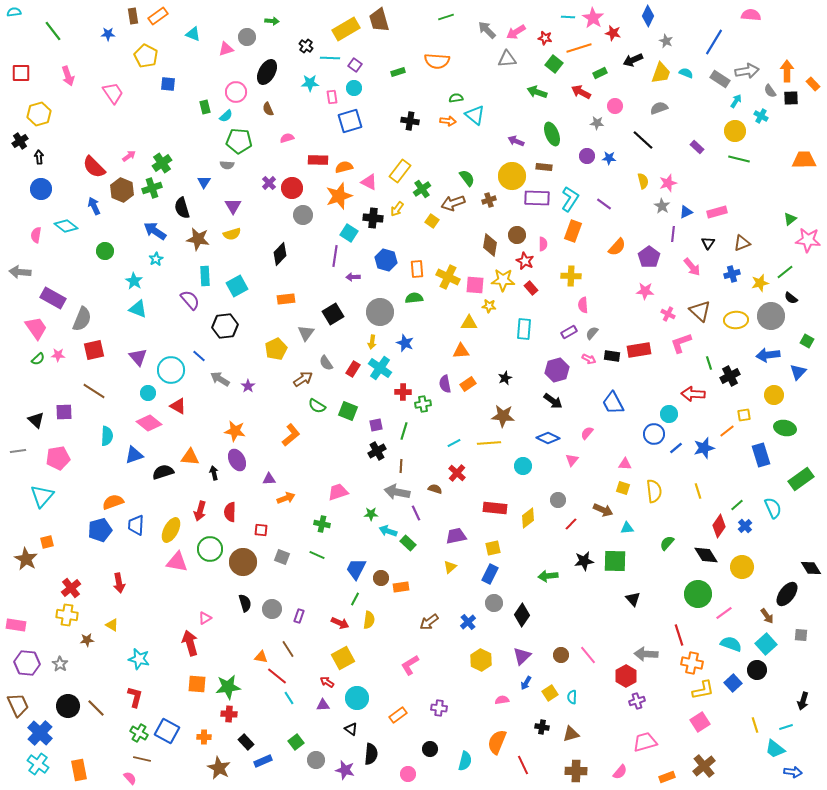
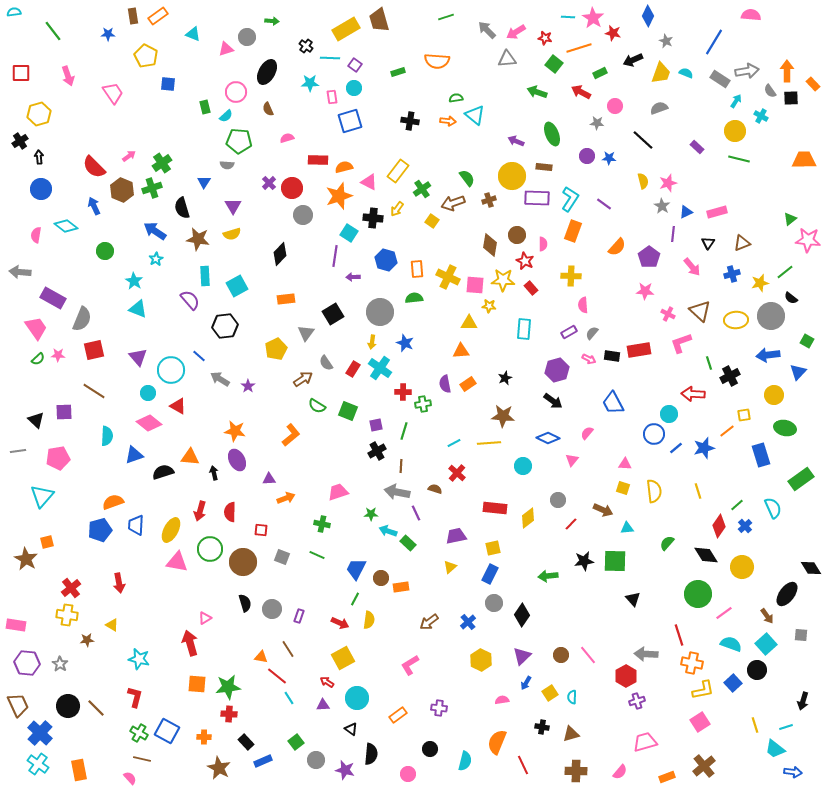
yellow rectangle at (400, 171): moved 2 px left
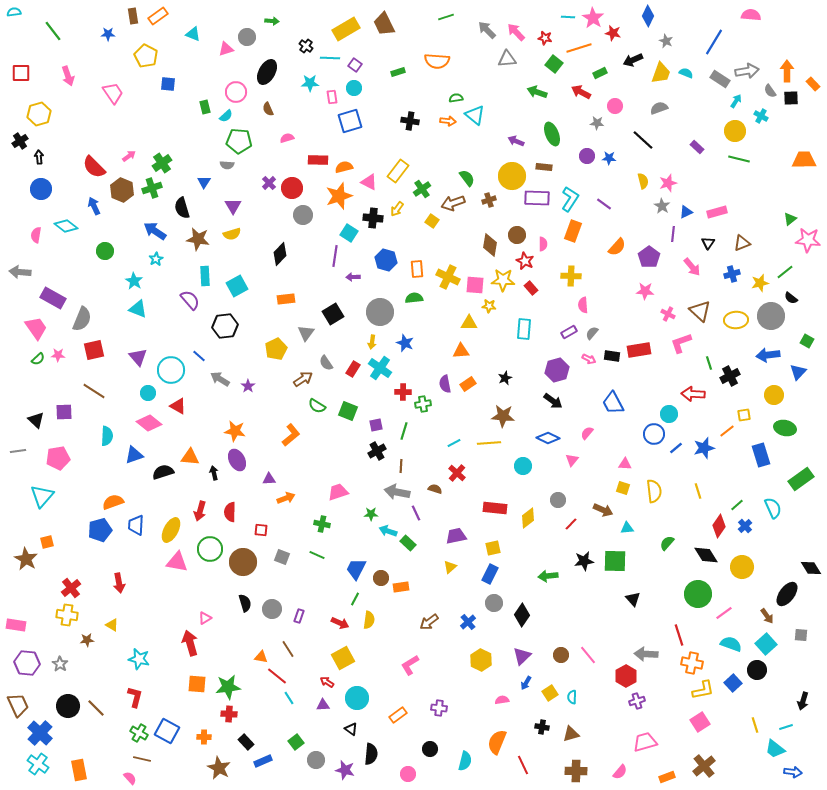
brown trapezoid at (379, 20): moved 5 px right, 4 px down; rotated 10 degrees counterclockwise
pink arrow at (516, 32): rotated 78 degrees clockwise
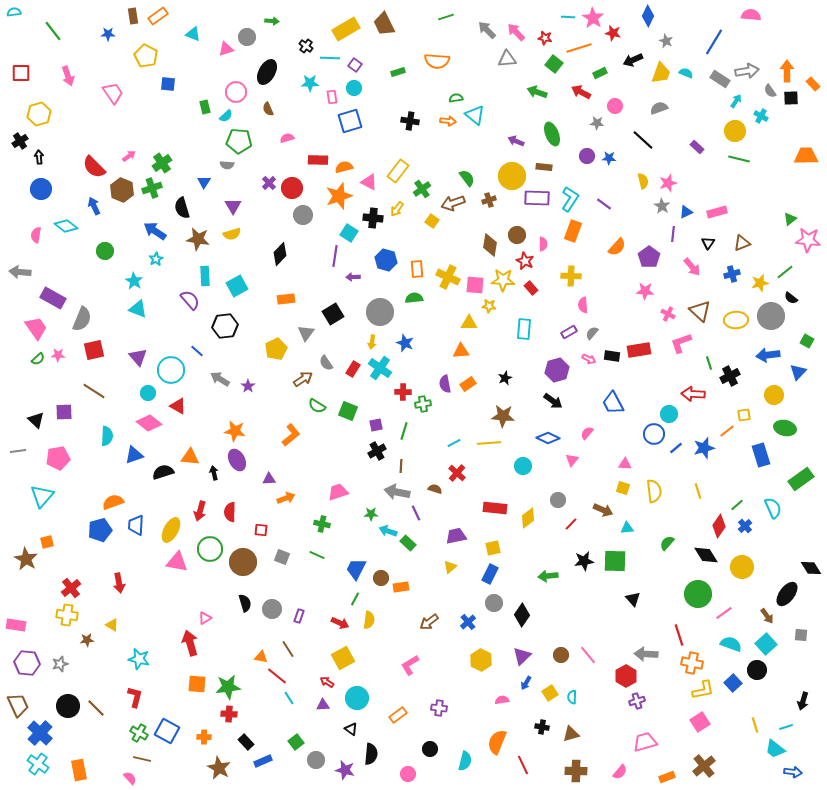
orange trapezoid at (804, 160): moved 2 px right, 4 px up
blue line at (199, 356): moved 2 px left, 5 px up
gray star at (60, 664): rotated 21 degrees clockwise
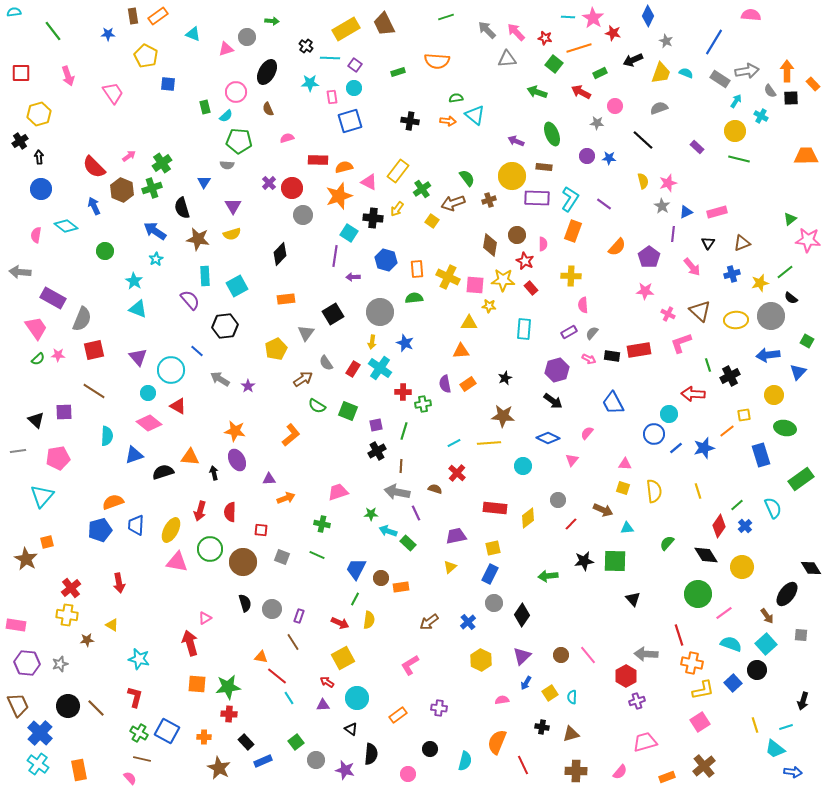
green line at (709, 363): moved 1 px left, 2 px down
brown line at (288, 649): moved 5 px right, 7 px up
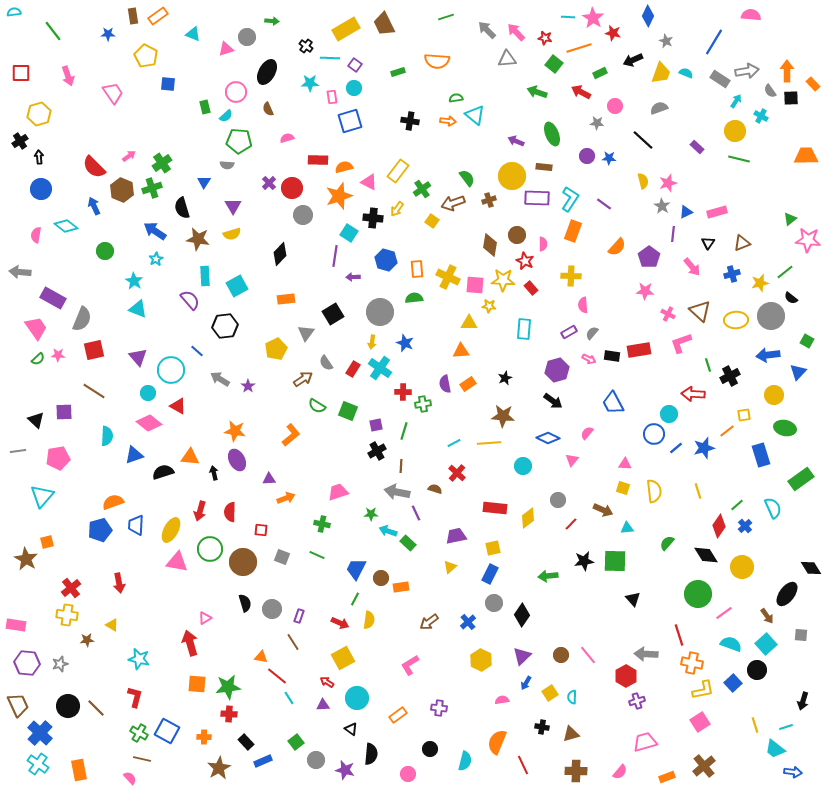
brown star at (219, 768): rotated 15 degrees clockwise
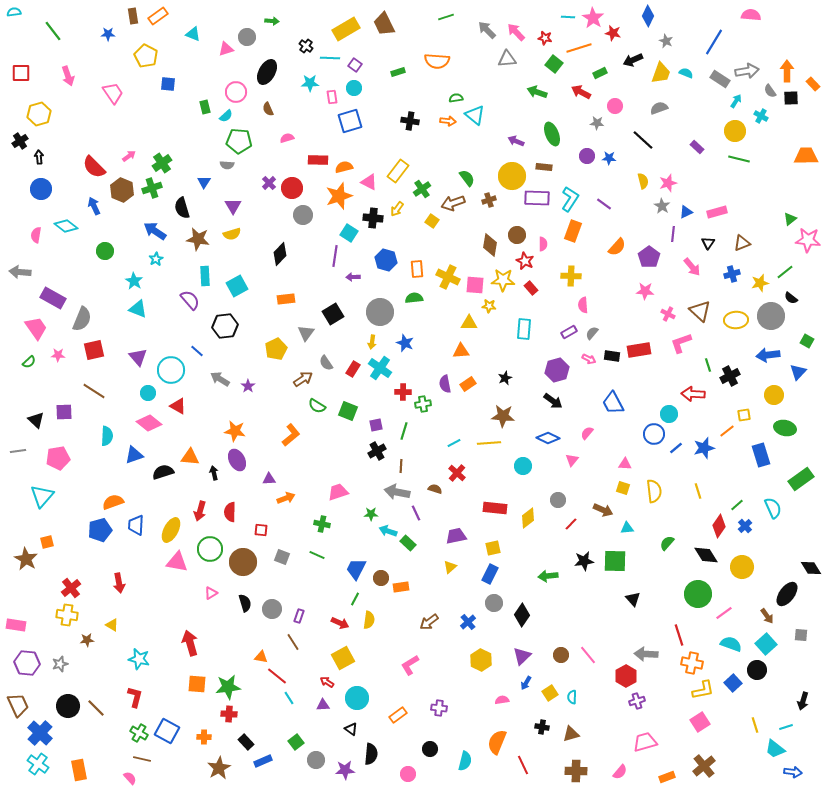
green semicircle at (38, 359): moved 9 px left, 3 px down
pink triangle at (205, 618): moved 6 px right, 25 px up
purple star at (345, 770): rotated 18 degrees counterclockwise
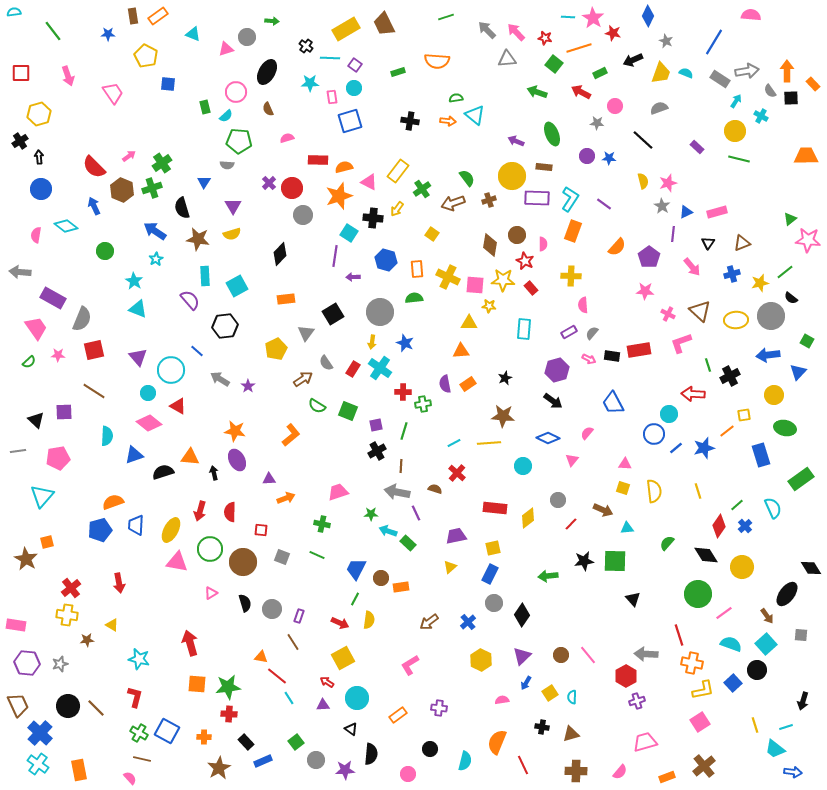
yellow square at (432, 221): moved 13 px down
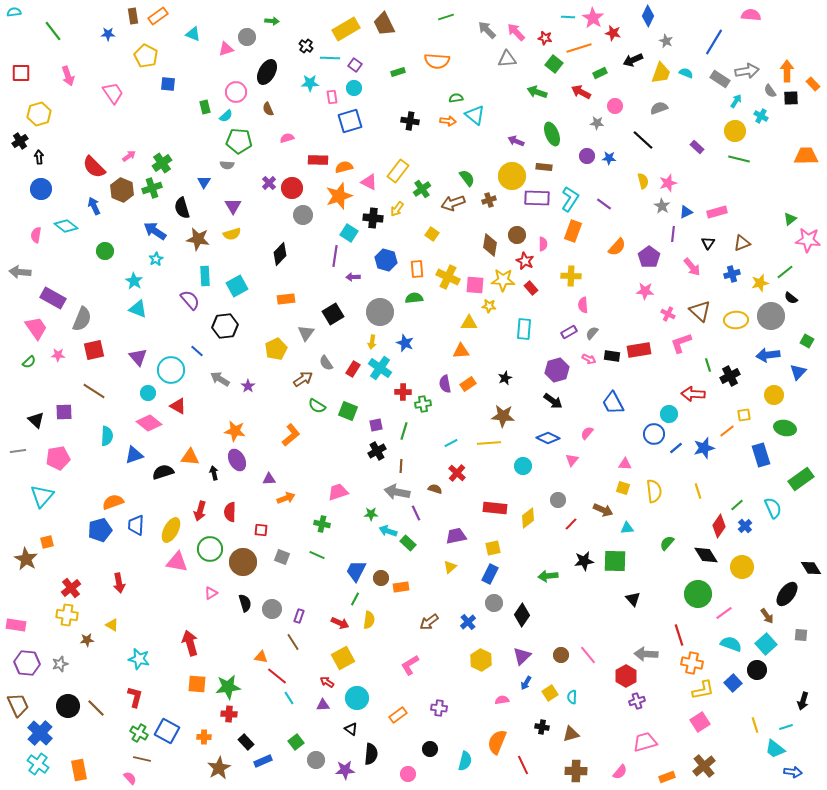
cyan line at (454, 443): moved 3 px left
blue trapezoid at (356, 569): moved 2 px down
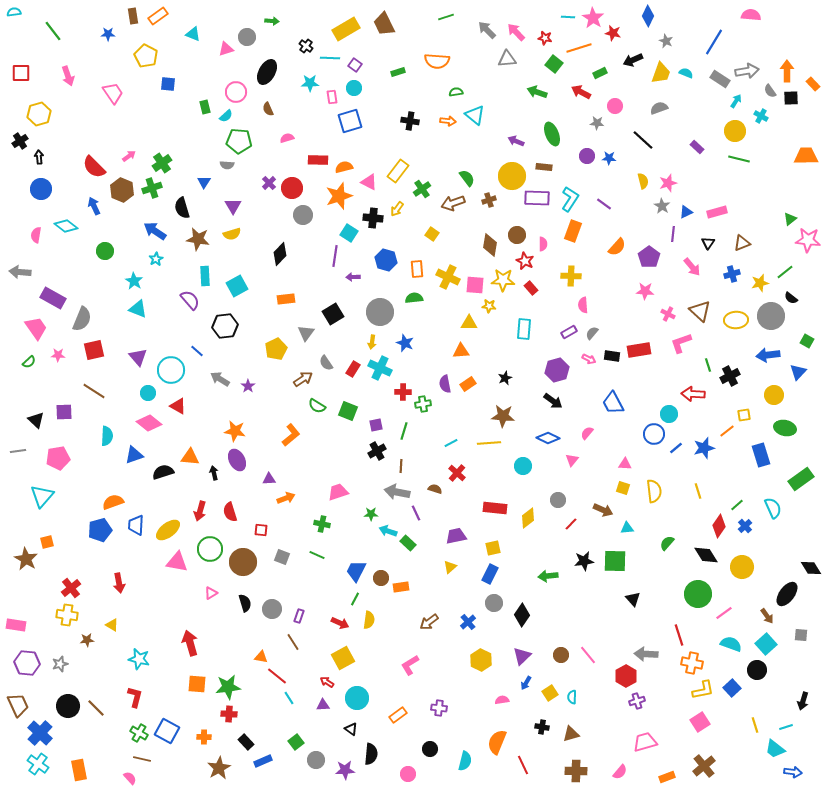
green semicircle at (456, 98): moved 6 px up
cyan cross at (380, 368): rotated 10 degrees counterclockwise
red semicircle at (230, 512): rotated 18 degrees counterclockwise
yellow ellipse at (171, 530): moved 3 px left; rotated 25 degrees clockwise
blue square at (733, 683): moved 1 px left, 5 px down
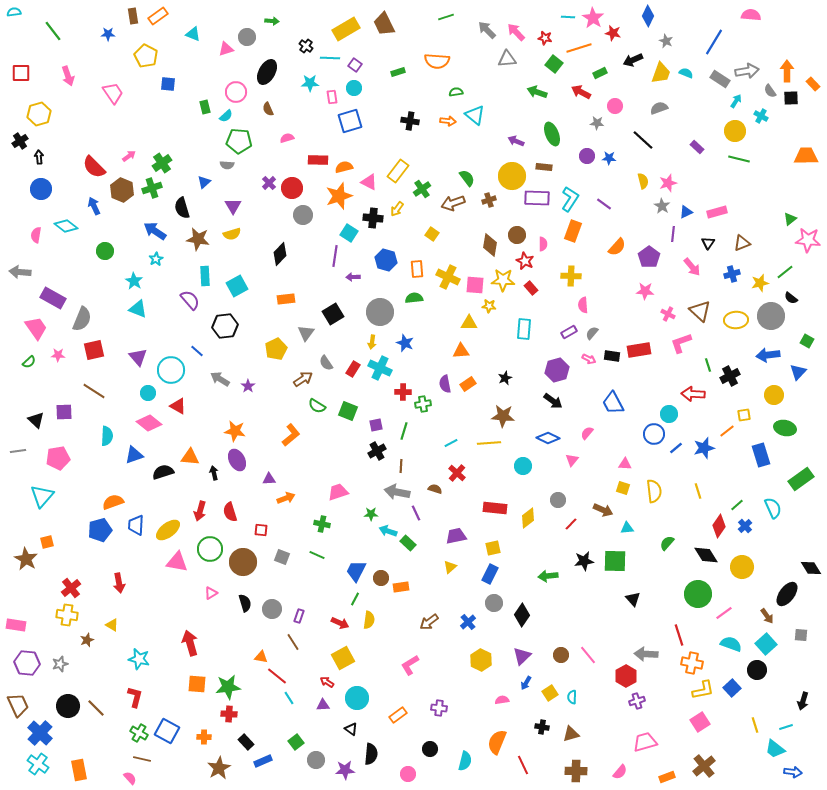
blue triangle at (204, 182): rotated 16 degrees clockwise
brown star at (87, 640): rotated 16 degrees counterclockwise
